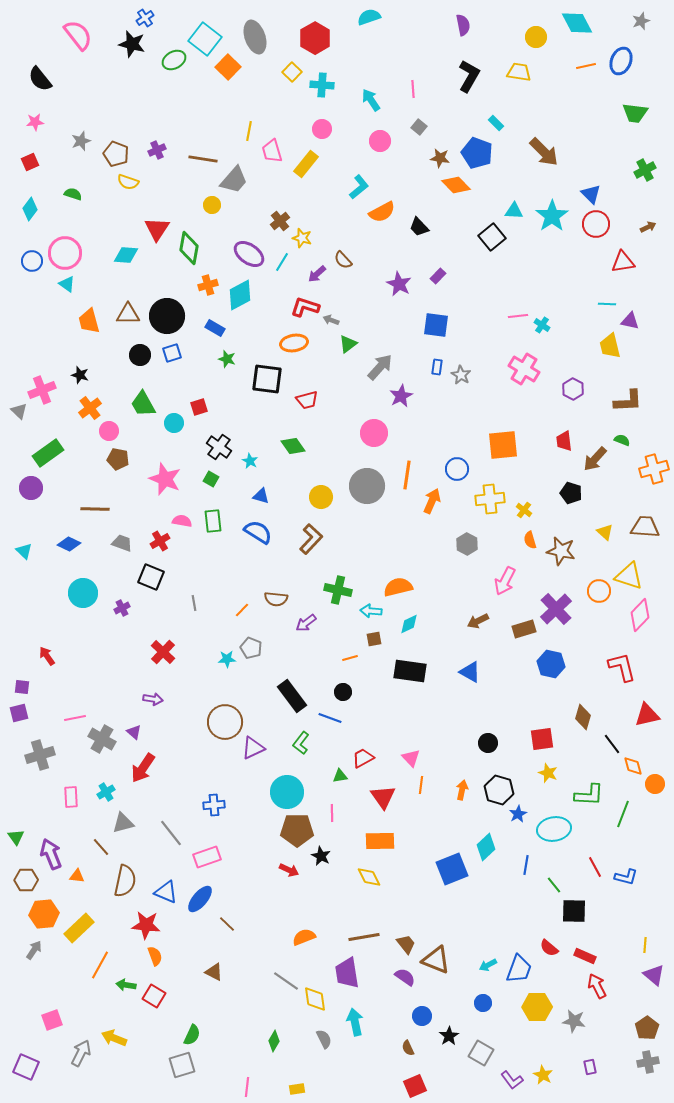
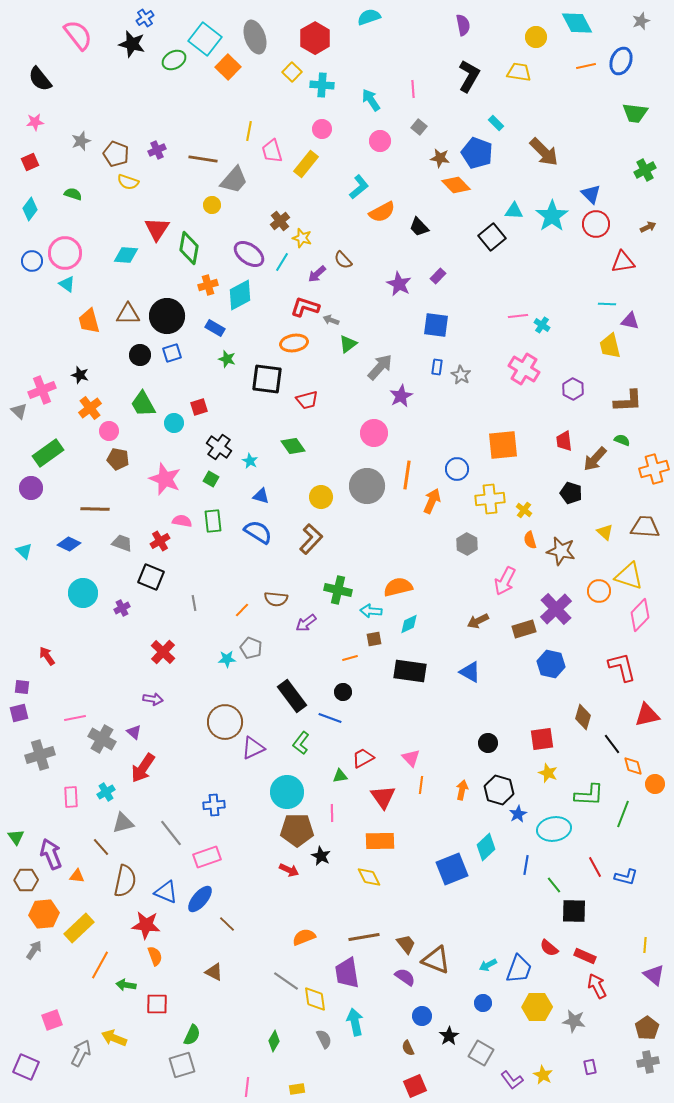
red square at (154, 996): moved 3 px right, 8 px down; rotated 30 degrees counterclockwise
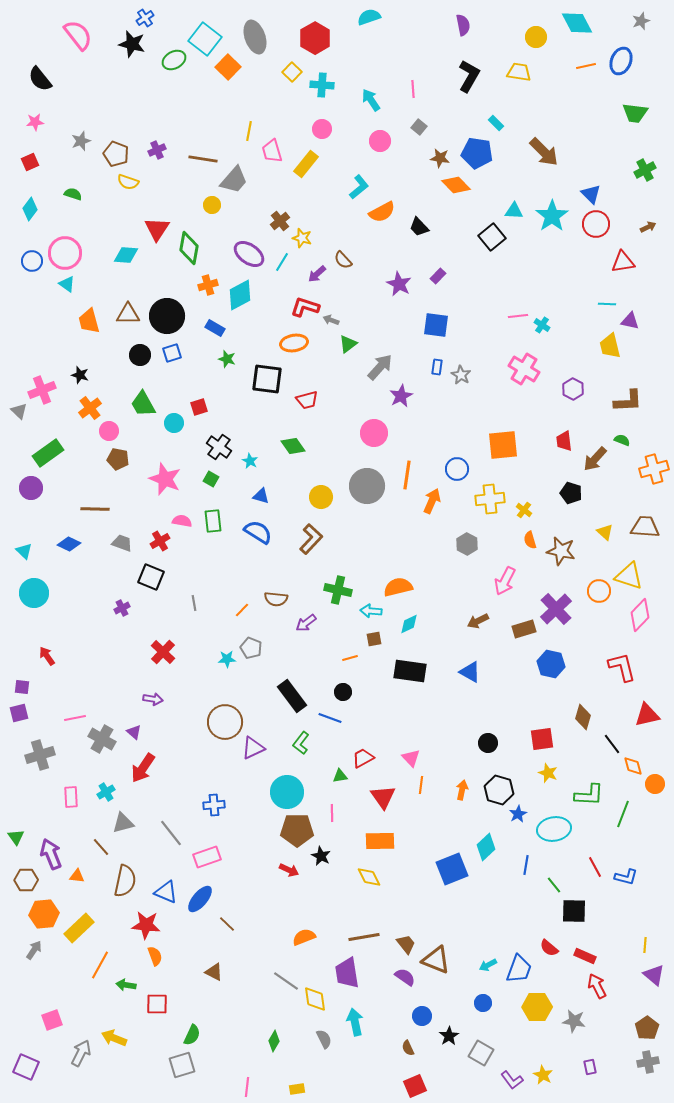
blue pentagon at (477, 153): rotated 12 degrees counterclockwise
cyan circle at (83, 593): moved 49 px left
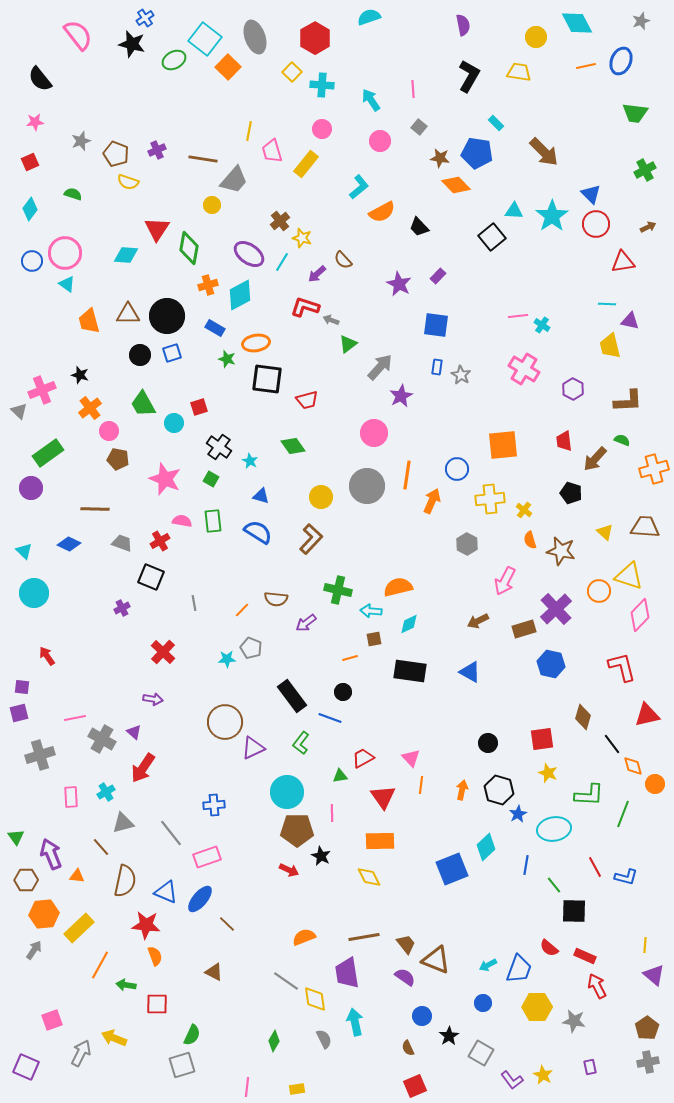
orange ellipse at (294, 343): moved 38 px left
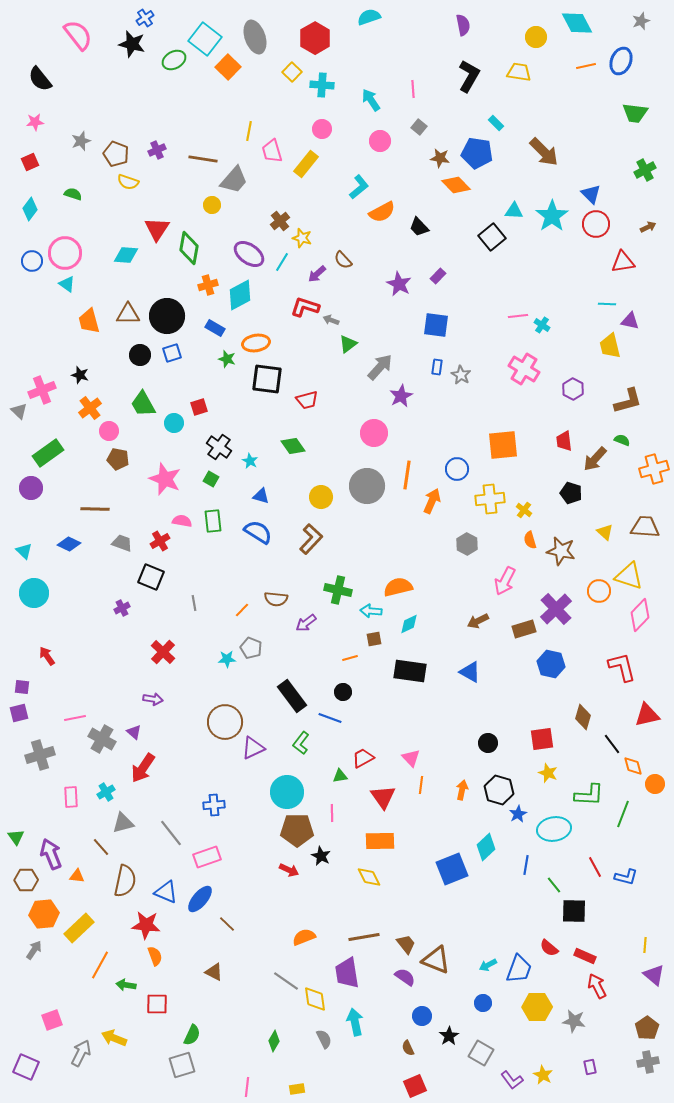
brown L-shape at (628, 401): rotated 12 degrees counterclockwise
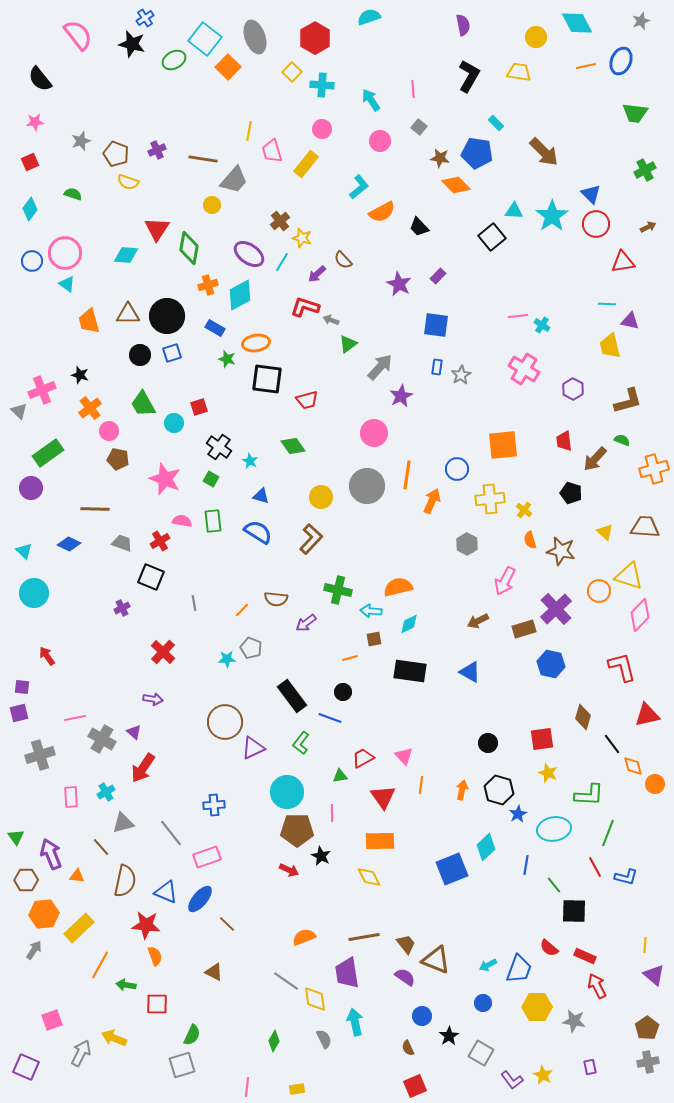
gray star at (461, 375): rotated 12 degrees clockwise
pink triangle at (411, 758): moved 7 px left, 2 px up
green line at (623, 814): moved 15 px left, 19 px down
